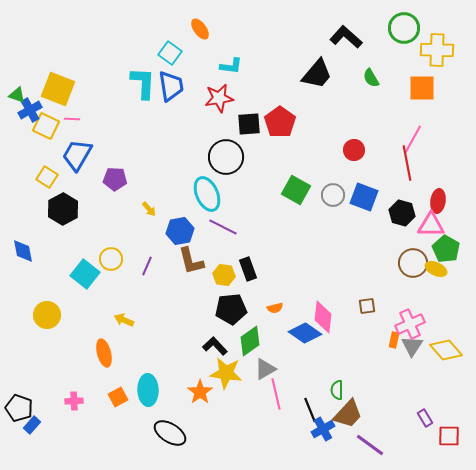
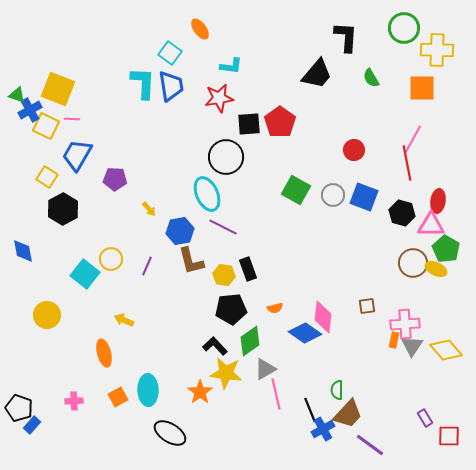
black L-shape at (346, 37): rotated 52 degrees clockwise
pink cross at (410, 324): moved 5 px left; rotated 20 degrees clockwise
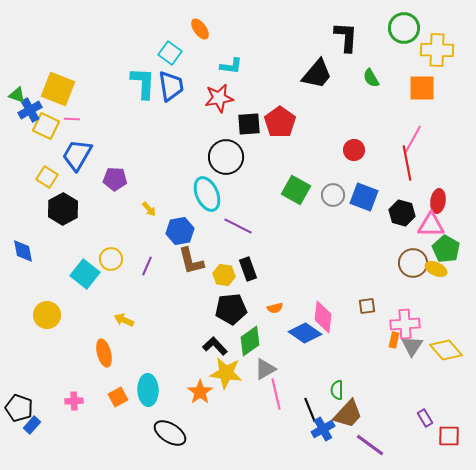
purple line at (223, 227): moved 15 px right, 1 px up
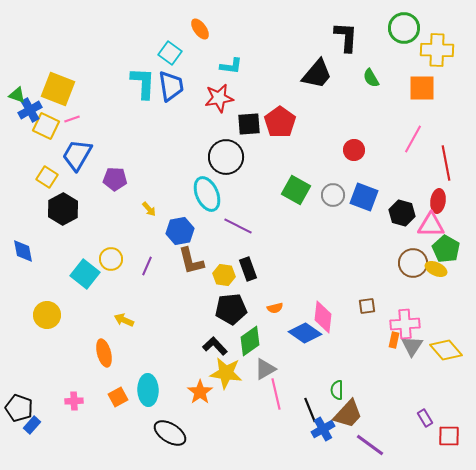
pink line at (72, 119): rotated 21 degrees counterclockwise
red line at (407, 163): moved 39 px right
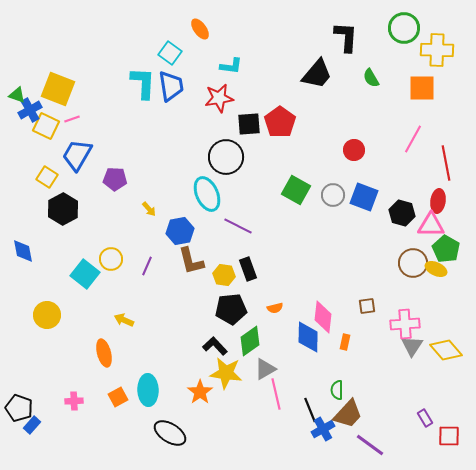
blue diamond at (305, 333): moved 3 px right, 4 px down; rotated 56 degrees clockwise
orange rectangle at (394, 340): moved 49 px left, 2 px down
